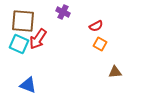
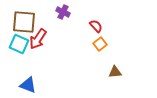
brown square: moved 1 px right, 1 px down
red semicircle: rotated 104 degrees counterclockwise
orange square: rotated 24 degrees clockwise
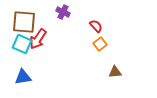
cyan square: moved 3 px right
blue triangle: moved 5 px left, 8 px up; rotated 30 degrees counterclockwise
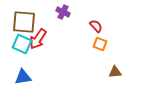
orange square: rotated 32 degrees counterclockwise
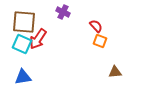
orange square: moved 3 px up
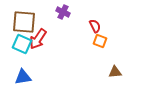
red semicircle: moved 1 px left; rotated 16 degrees clockwise
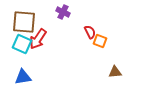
red semicircle: moved 5 px left, 6 px down
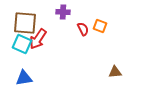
purple cross: rotated 24 degrees counterclockwise
brown square: moved 1 px right, 1 px down
red semicircle: moved 7 px left, 3 px up
orange square: moved 15 px up
blue triangle: moved 1 px right, 1 px down
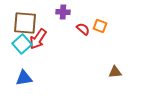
red semicircle: rotated 24 degrees counterclockwise
cyan square: rotated 24 degrees clockwise
